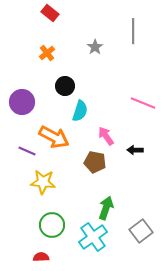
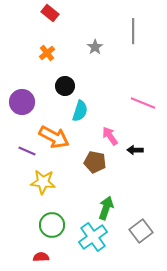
pink arrow: moved 4 px right
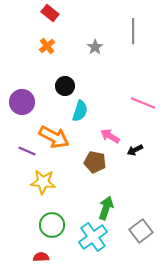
orange cross: moved 7 px up
pink arrow: rotated 24 degrees counterclockwise
black arrow: rotated 28 degrees counterclockwise
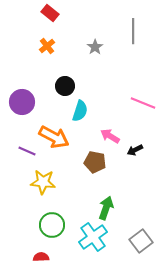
gray square: moved 10 px down
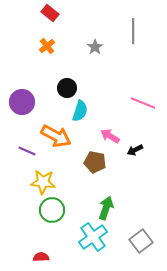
black circle: moved 2 px right, 2 px down
orange arrow: moved 2 px right, 1 px up
green circle: moved 15 px up
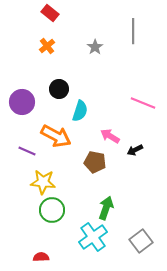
black circle: moved 8 px left, 1 px down
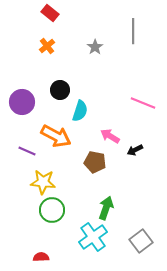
black circle: moved 1 px right, 1 px down
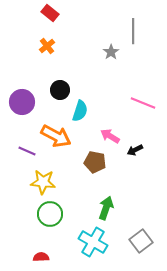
gray star: moved 16 px right, 5 px down
green circle: moved 2 px left, 4 px down
cyan cross: moved 5 px down; rotated 24 degrees counterclockwise
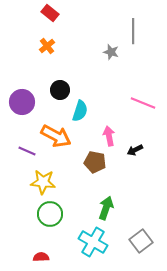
gray star: rotated 21 degrees counterclockwise
pink arrow: moved 1 px left; rotated 48 degrees clockwise
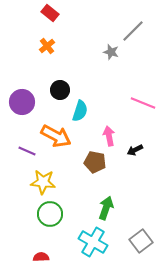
gray line: rotated 45 degrees clockwise
